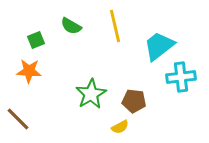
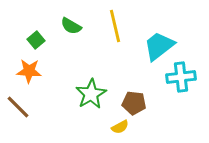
green square: rotated 18 degrees counterclockwise
brown pentagon: moved 2 px down
brown line: moved 12 px up
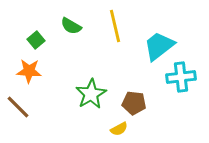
yellow semicircle: moved 1 px left, 2 px down
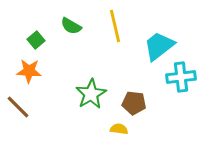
yellow semicircle: rotated 144 degrees counterclockwise
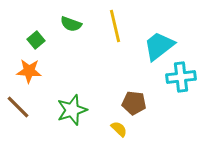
green semicircle: moved 2 px up; rotated 10 degrees counterclockwise
green star: moved 19 px left, 16 px down; rotated 12 degrees clockwise
yellow semicircle: rotated 36 degrees clockwise
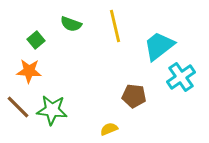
cyan cross: rotated 28 degrees counterclockwise
brown pentagon: moved 7 px up
green star: moved 20 px left; rotated 24 degrees clockwise
yellow semicircle: moved 10 px left; rotated 66 degrees counterclockwise
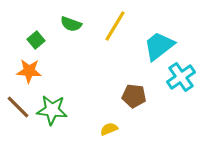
yellow line: rotated 44 degrees clockwise
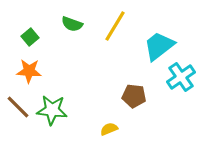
green semicircle: moved 1 px right
green square: moved 6 px left, 3 px up
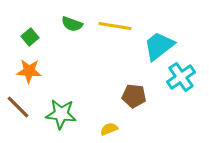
yellow line: rotated 68 degrees clockwise
green star: moved 9 px right, 4 px down
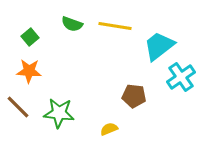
green star: moved 2 px left, 1 px up
